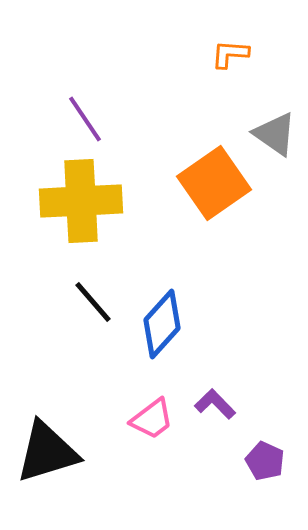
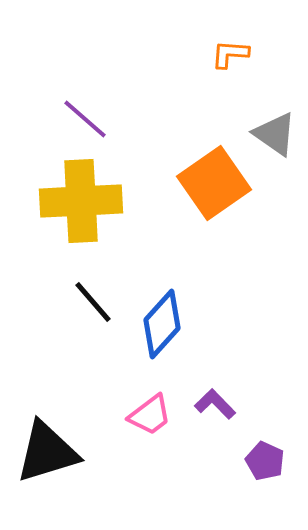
purple line: rotated 15 degrees counterclockwise
pink trapezoid: moved 2 px left, 4 px up
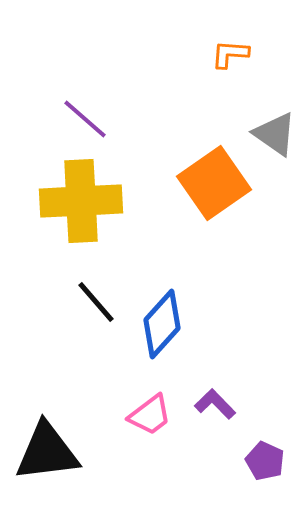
black line: moved 3 px right
black triangle: rotated 10 degrees clockwise
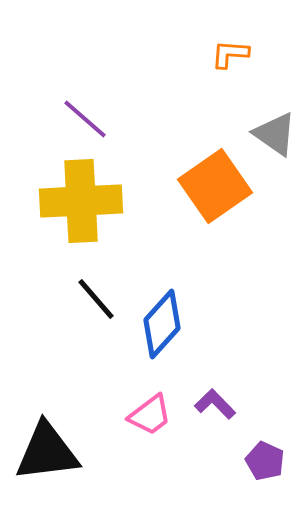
orange square: moved 1 px right, 3 px down
black line: moved 3 px up
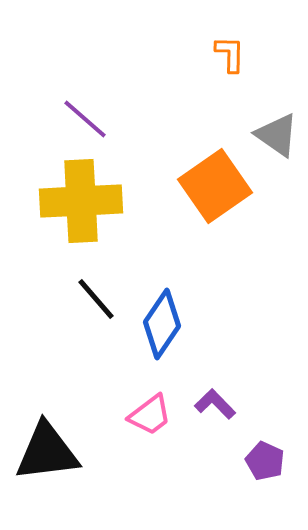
orange L-shape: rotated 87 degrees clockwise
gray triangle: moved 2 px right, 1 px down
blue diamond: rotated 8 degrees counterclockwise
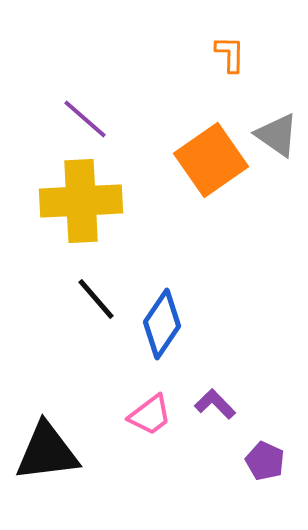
orange square: moved 4 px left, 26 px up
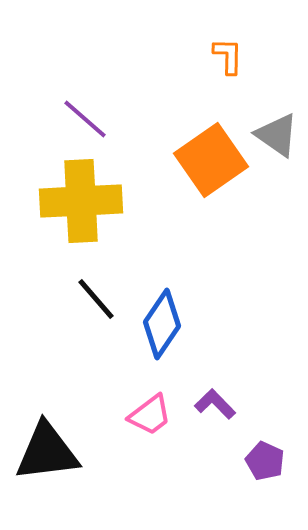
orange L-shape: moved 2 px left, 2 px down
